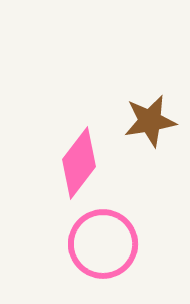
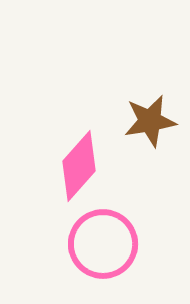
pink diamond: moved 3 px down; rotated 4 degrees clockwise
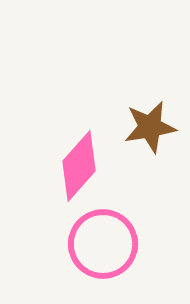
brown star: moved 6 px down
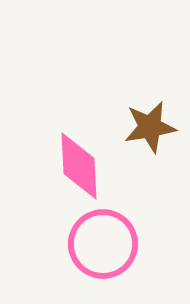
pink diamond: rotated 44 degrees counterclockwise
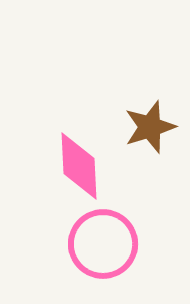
brown star: rotated 8 degrees counterclockwise
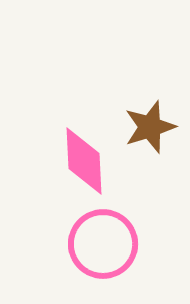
pink diamond: moved 5 px right, 5 px up
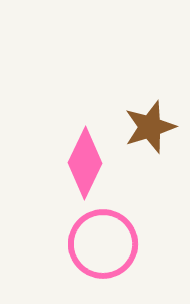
pink diamond: moved 1 px right, 2 px down; rotated 28 degrees clockwise
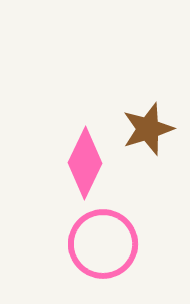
brown star: moved 2 px left, 2 px down
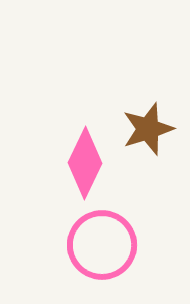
pink circle: moved 1 px left, 1 px down
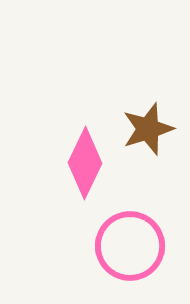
pink circle: moved 28 px right, 1 px down
